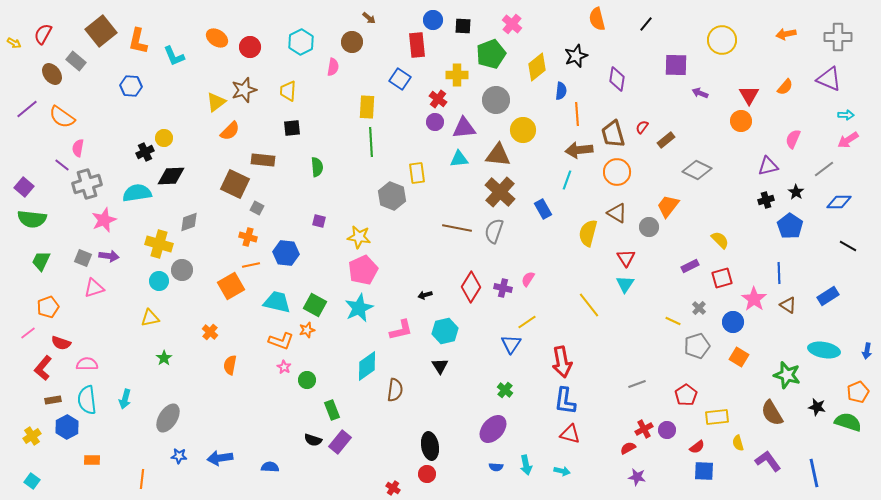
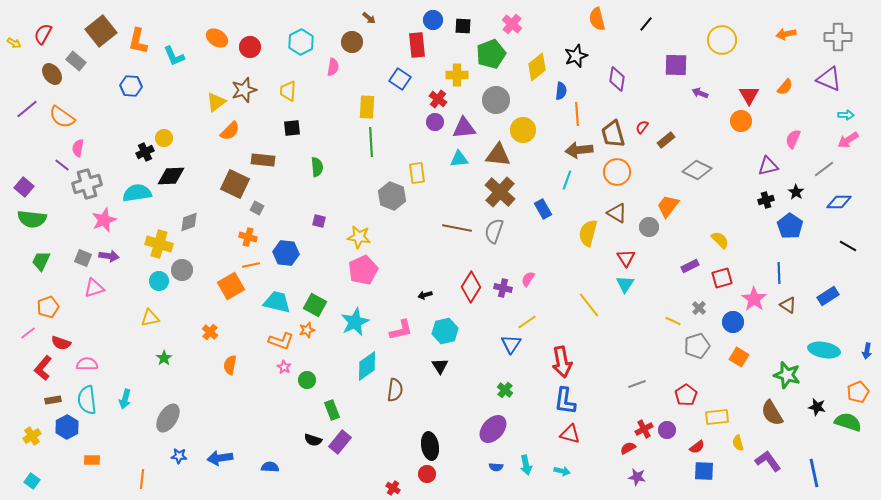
cyan star at (359, 308): moved 4 px left, 14 px down
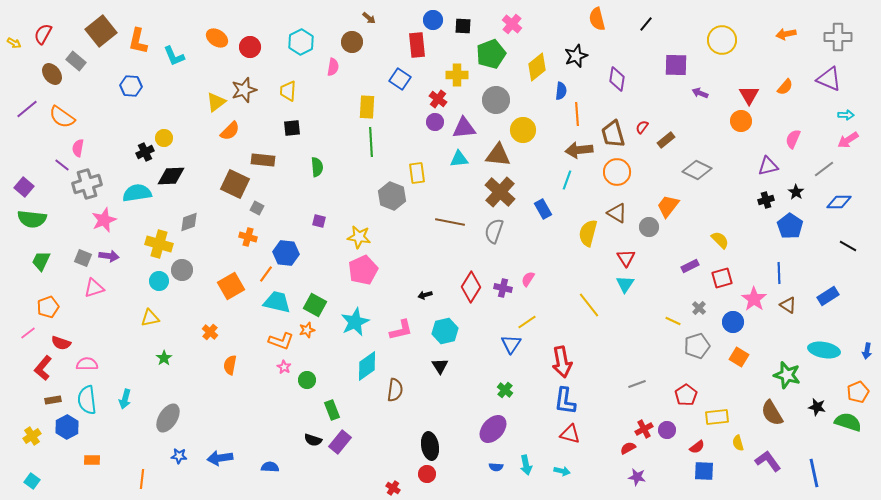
brown line at (457, 228): moved 7 px left, 6 px up
orange line at (251, 265): moved 15 px right, 9 px down; rotated 42 degrees counterclockwise
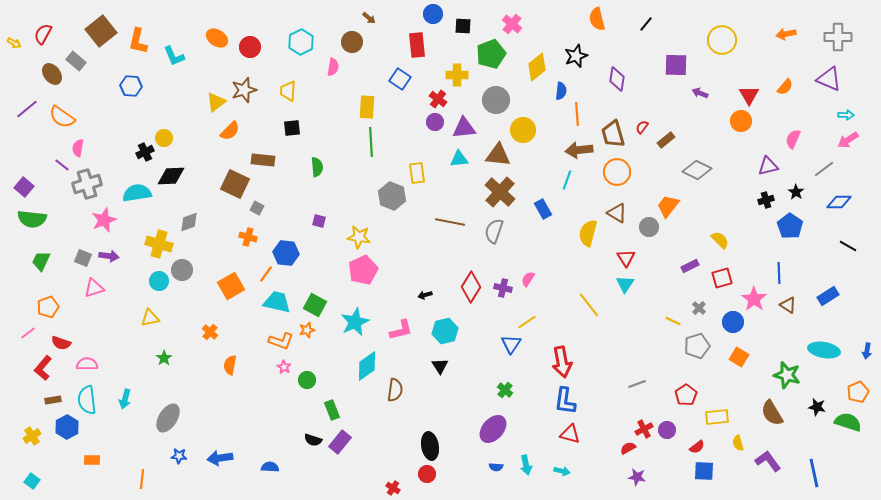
blue circle at (433, 20): moved 6 px up
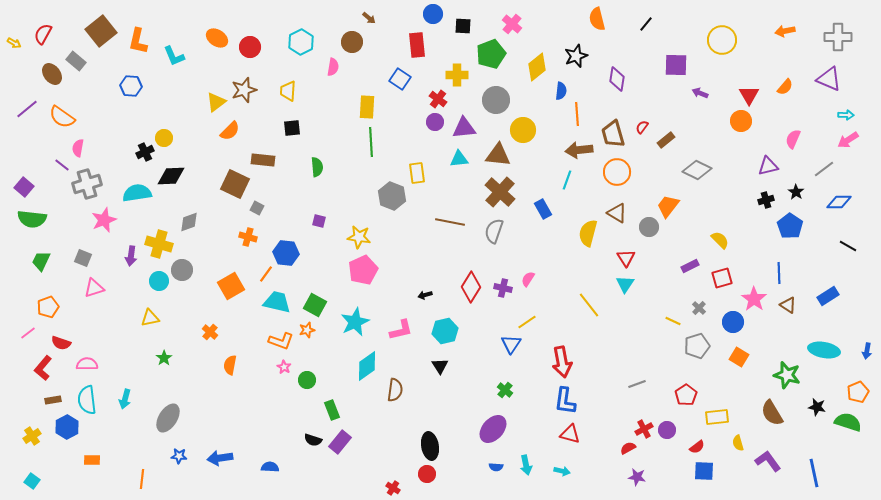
orange arrow at (786, 34): moved 1 px left, 3 px up
purple arrow at (109, 256): moved 22 px right; rotated 90 degrees clockwise
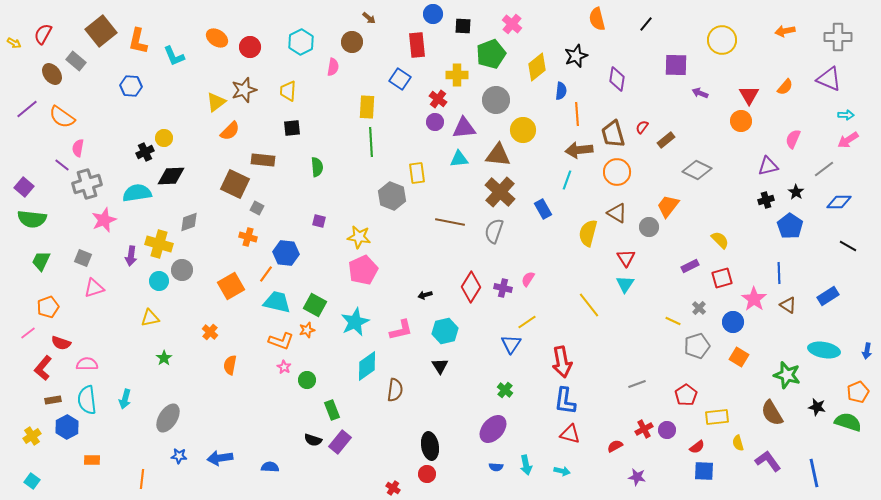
red semicircle at (628, 448): moved 13 px left, 2 px up
